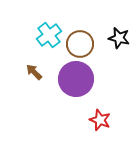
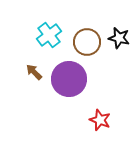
brown circle: moved 7 px right, 2 px up
purple circle: moved 7 px left
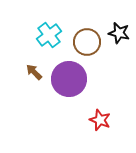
black star: moved 5 px up
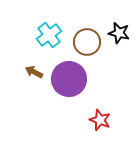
brown arrow: rotated 18 degrees counterclockwise
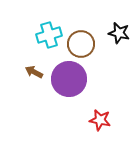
cyan cross: rotated 20 degrees clockwise
brown circle: moved 6 px left, 2 px down
red star: rotated 10 degrees counterclockwise
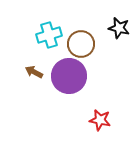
black star: moved 5 px up
purple circle: moved 3 px up
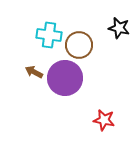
cyan cross: rotated 25 degrees clockwise
brown circle: moved 2 px left, 1 px down
purple circle: moved 4 px left, 2 px down
red star: moved 4 px right
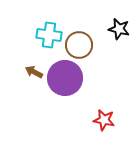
black star: moved 1 px down
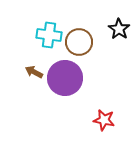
black star: rotated 20 degrees clockwise
brown circle: moved 3 px up
